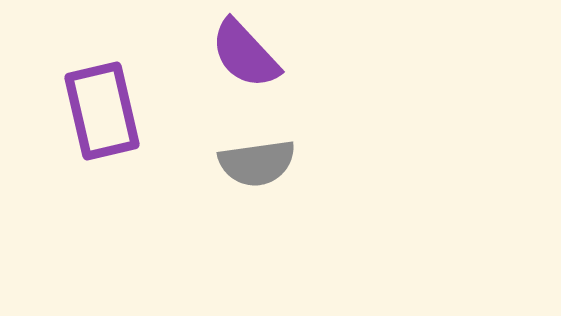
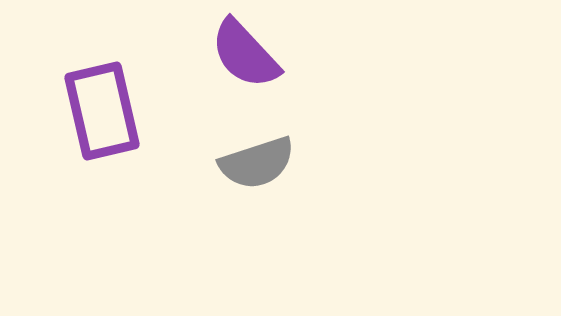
gray semicircle: rotated 10 degrees counterclockwise
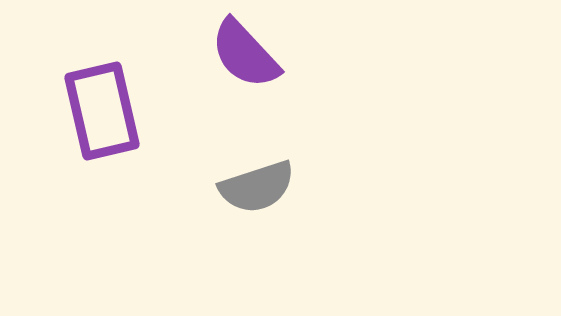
gray semicircle: moved 24 px down
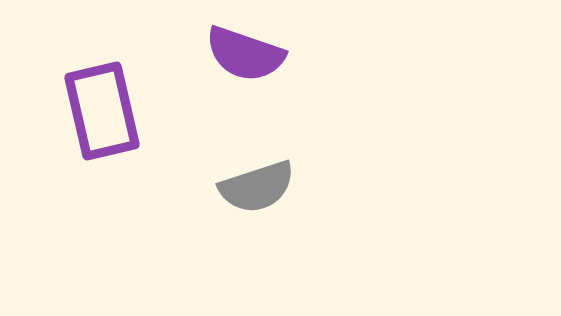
purple semicircle: rotated 28 degrees counterclockwise
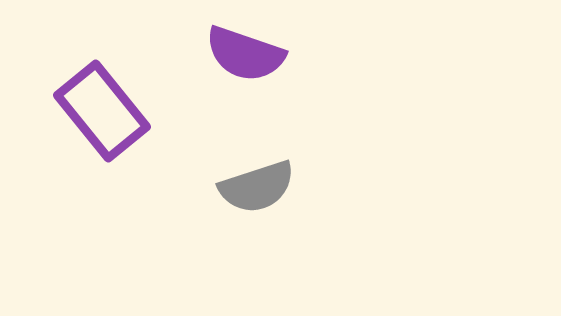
purple rectangle: rotated 26 degrees counterclockwise
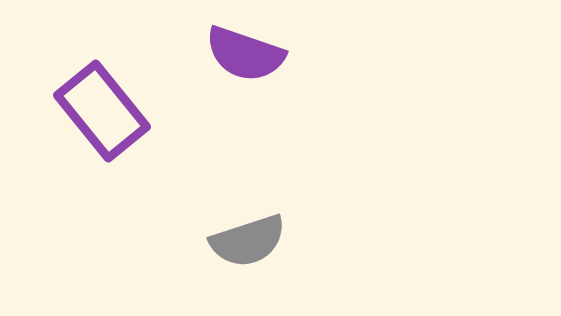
gray semicircle: moved 9 px left, 54 px down
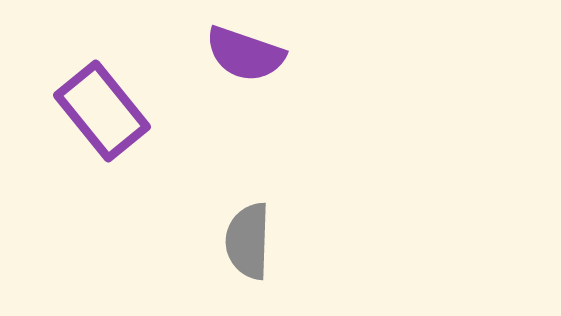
gray semicircle: rotated 110 degrees clockwise
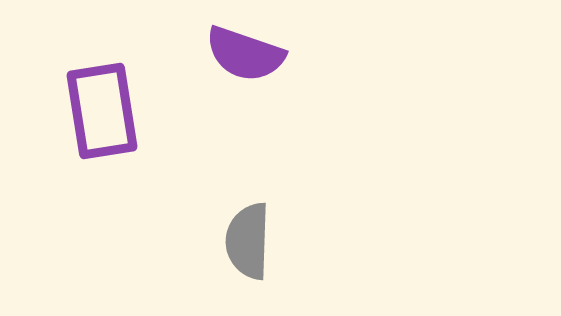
purple rectangle: rotated 30 degrees clockwise
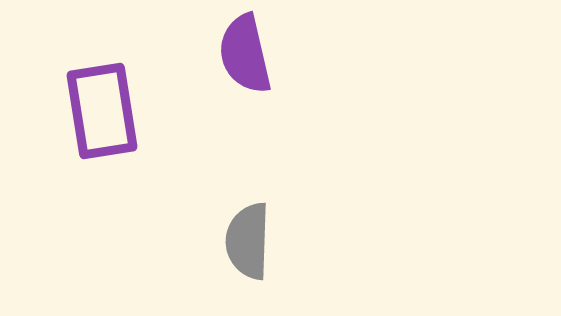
purple semicircle: rotated 58 degrees clockwise
